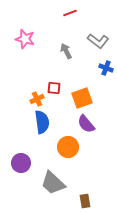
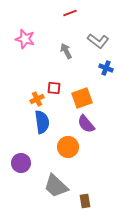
gray trapezoid: moved 3 px right, 3 px down
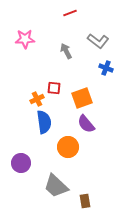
pink star: rotated 18 degrees counterclockwise
blue semicircle: moved 2 px right
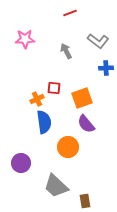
blue cross: rotated 24 degrees counterclockwise
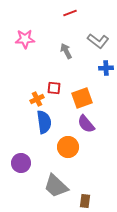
brown rectangle: rotated 16 degrees clockwise
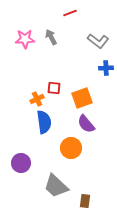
gray arrow: moved 15 px left, 14 px up
orange circle: moved 3 px right, 1 px down
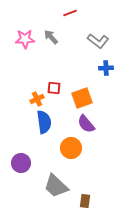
gray arrow: rotated 14 degrees counterclockwise
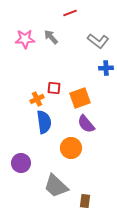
orange square: moved 2 px left
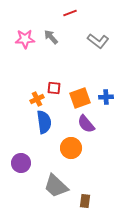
blue cross: moved 29 px down
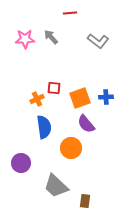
red line: rotated 16 degrees clockwise
blue semicircle: moved 5 px down
